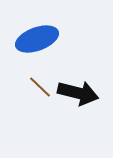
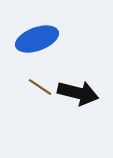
brown line: rotated 10 degrees counterclockwise
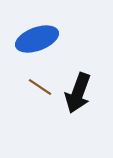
black arrow: rotated 96 degrees clockwise
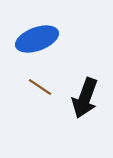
black arrow: moved 7 px right, 5 px down
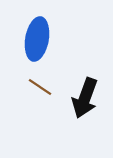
blue ellipse: rotated 60 degrees counterclockwise
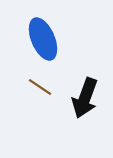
blue ellipse: moved 6 px right; rotated 33 degrees counterclockwise
